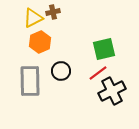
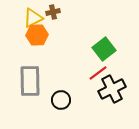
orange hexagon: moved 3 px left, 7 px up; rotated 20 degrees clockwise
green square: rotated 25 degrees counterclockwise
black circle: moved 29 px down
black cross: moved 2 px up
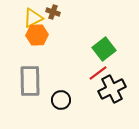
brown cross: rotated 32 degrees clockwise
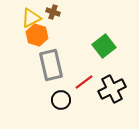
yellow triangle: moved 2 px left
orange hexagon: rotated 20 degrees clockwise
green square: moved 3 px up
red line: moved 14 px left, 9 px down
gray rectangle: moved 21 px right, 16 px up; rotated 12 degrees counterclockwise
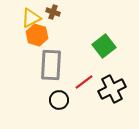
gray rectangle: rotated 16 degrees clockwise
black circle: moved 2 px left
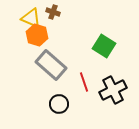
yellow triangle: rotated 50 degrees clockwise
green square: rotated 20 degrees counterclockwise
gray rectangle: rotated 52 degrees counterclockwise
red line: rotated 72 degrees counterclockwise
black cross: moved 1 px right, 1 px down
black circle: moved 4 px down
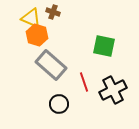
green square: rotated 20 degrees counterclockwise
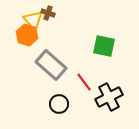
brown cross: moved 5 px left, 1 px down
yellow triangle: moved 2 px right, 2 px down; rotated 25 degrees clockwise
orange hexagon: moved 10 px left
red line: rotated 18 degrees counterclockwise
black cross: moved 4 px left, 7 px down
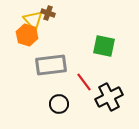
gray rectangle: rotated 48 degrees counterclockwise
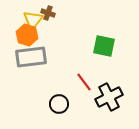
yellow triangle: rotated 20 degrees clockwise
gray rectangle: moved 20 px left, 8 px up
